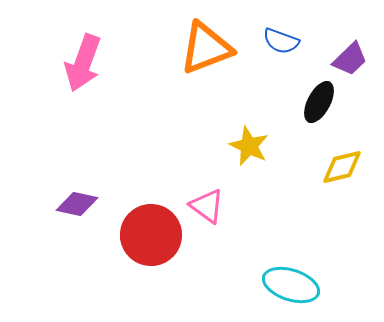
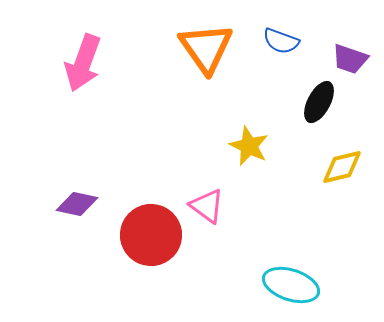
orange triangle: rotated 44 degrees counterclockwise
purple trapezoid: rotated 63 degrees clockwise
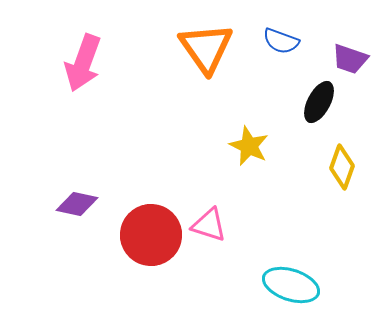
yellow diamond: rotated 57 degrees counterclockwise
pink triangle: moved 2 px right, 19 px down; rotated 18 degrees counterclockwise
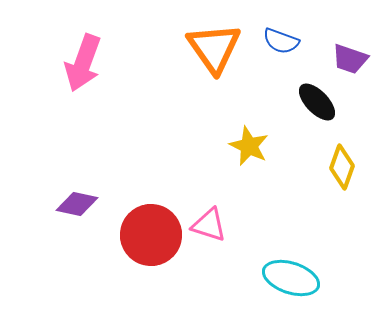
orange triangle: moved 8 px right
black ellipse: moved 2 px left; rotated 72 degrees counterclockwise
cyan ellipse: moved 7 px up
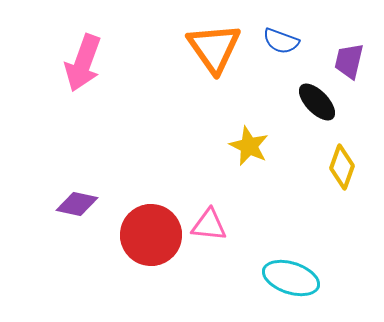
purple trapezoid: moved 1 px left, 2 px down; rotated 84 degrees clockwise
pink triangle: rotated 12 degrees counterclockwise
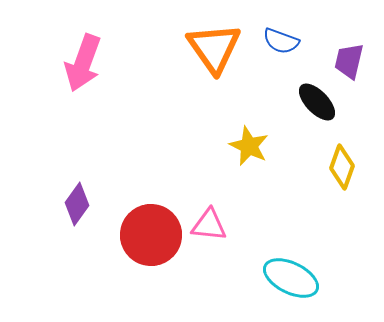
purple diamond: rotated 66 degrees counterclockwise
cyan ellipse: rotated 8 degrees clockwise
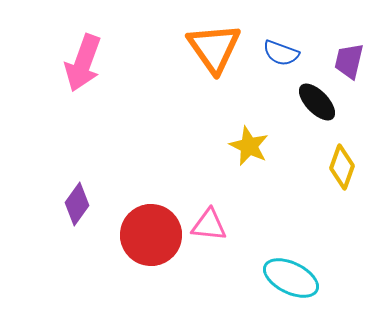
blue semicircle: moved 12 px down
